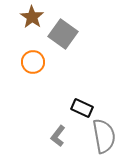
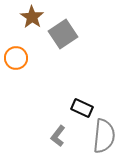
gray square: rotated 20 degrees clockwise
orange circle: moved 17 px left, 4 px up
gray semicircle: rotated 16 degrees clockwise
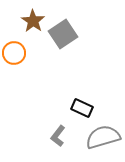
brown star: moved 1 px right, 4 px down
orange circle: moved 2 px left, 5 px up
gray semicircle: moved 1 px left, 1 px down; rotated 112 degrees counterclockwise
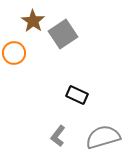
black rectangle: moved 5 px left, 13 px up
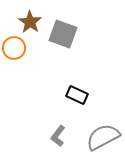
brown star: moved 3 px left, 1 px down
gray square: rotated 36 degrees counterclockwise
orange circle: moved 5 px up
gray semicircle: rotated 12 degrees counterclockwise
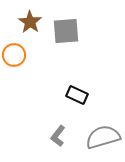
gray square: moved 3 px right, 3 px up; rotated 24 degrees counterclockwise
orange circle: moved 7 px down
gray semicircle: rotated 12 degrees clockwise
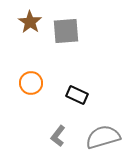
orange circle: moved 17 px right, 28 px down
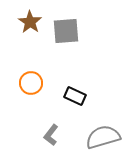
black rectangle: moved 2 px left, 1 px down
gray L-shape: moved 7 px left, 1 px up
